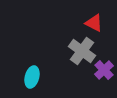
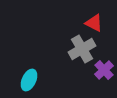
gray cross: moved 2 px up; rotated 24 degrees clockwise
cyan ellipse: moved 3 px left, 3 px down; rotated 10 degrees clockwise
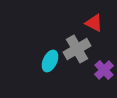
gray cross: moved 5 px left
cyan ellipse: moved 21 px right, 19 px up
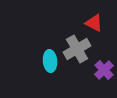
cyan ellipse: rotated 30 degrees counterclockwise
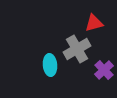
red triangle: rotated 42 degrees counterclockwise
cyan ellipse: moved 4 px down
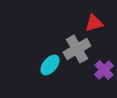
cyan ellipse: rotated 45 degrees clockwise
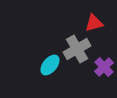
purple cross: moved 3 px up
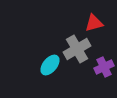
purple cross: rotated 18 degrees clockwise
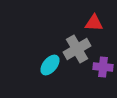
red triangle: rotated 18 degrees clockwise
purple cross: moved 1 px left; rotated 30 degrees clockwise
